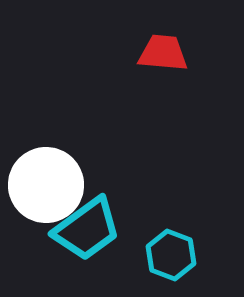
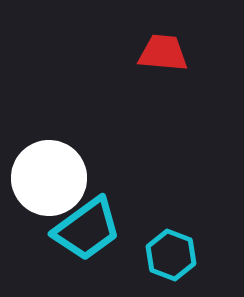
white circle: moved 3 px right, 7 px up
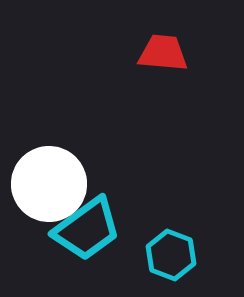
white circle: moved 6 px down
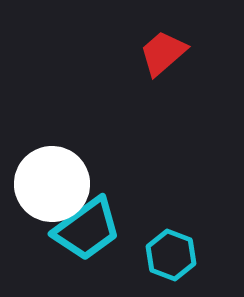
red trapezoid: rotated 46 degrees counterclockwise
white circle: moved 3 px right
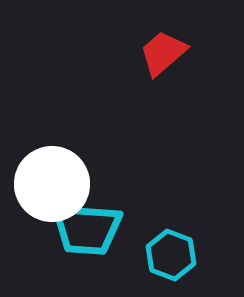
cyan trapezoid: rotated 40 degrees clockwise
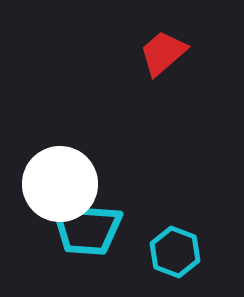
white circle: moved 8 px right
cyan hexagon: moved 4 px right, 3 px up
